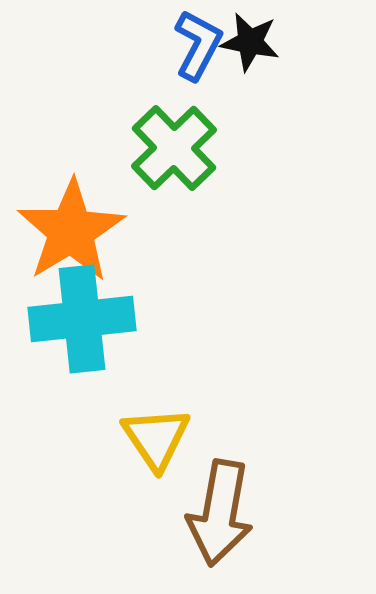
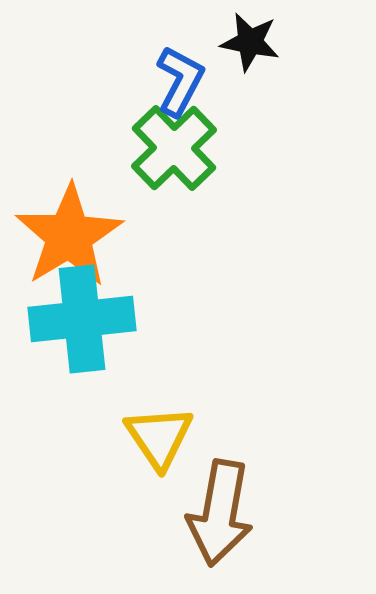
blue L-shape: moved 18 px left, 36 px down
orange star: moved 2 px left, 5 px down
yellow triangle: moved 3 px right, 1 px up
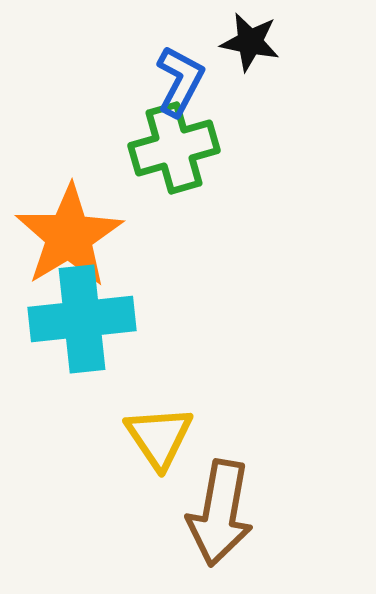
green cross: rotated 28 degrees clockwise
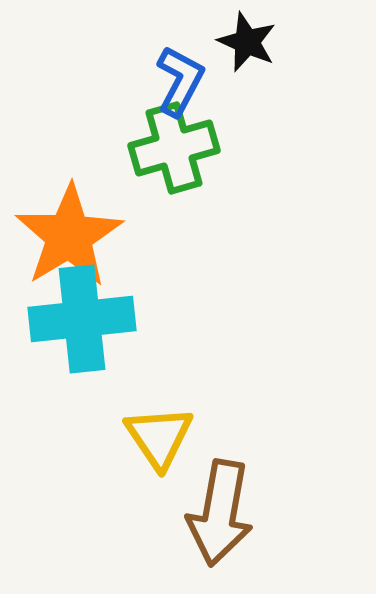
black star: moved 3 px left; rotated 12 degrees clockwise
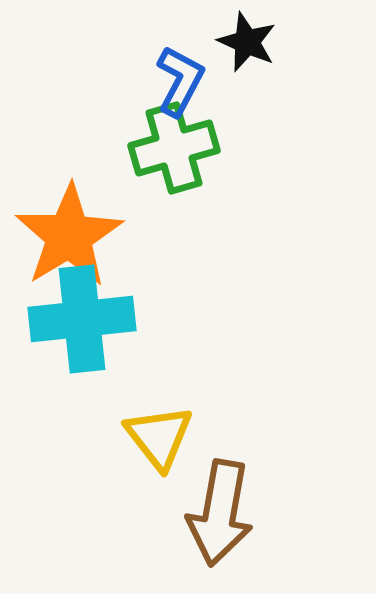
yellow triangle: rotated 4 degrees counterclockwise
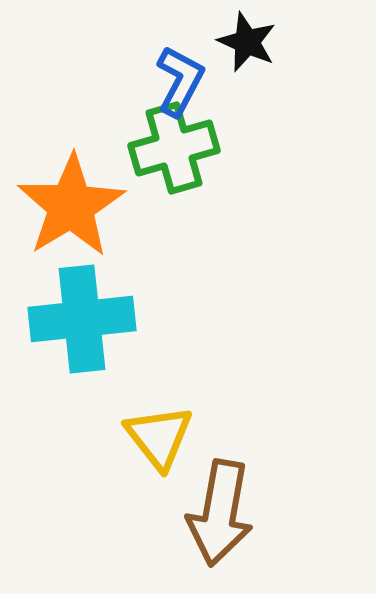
orange star: moved 2 px right, 30 px up
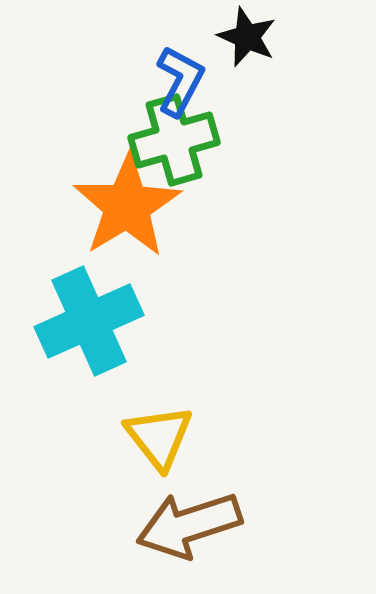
black star: moved 5 px up
green cross: moved 8 px up
orange star: moved 56 px right
cyan cross: moved 7 px right, 2 px down; rotated 18 degrees counterclockwise
brown arrow: moved 31 px left, 12 px down; rotated 62 degrees clockwise
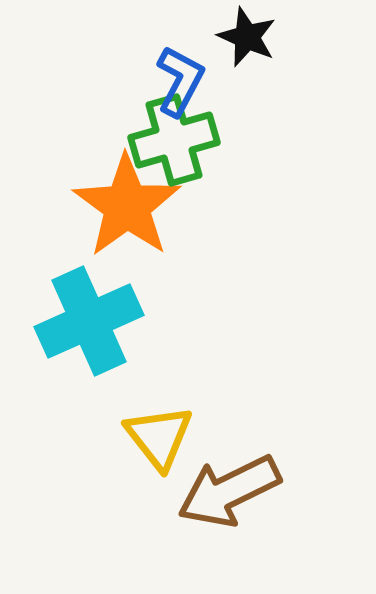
orange star: rotated 5 degrees counterclockwise
brown arrow: moved 40 px right, 34 px up; rotated 8 degrees counterclockwise
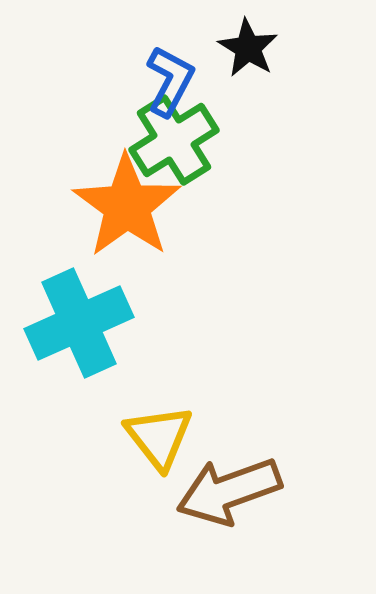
black star: moved 1 px right, 11 px down; rotated 8 degrees clockwise
blue L-shape: moved 10 px left
green cross: rotated 16 degrees counterclockwise
cyan cross: moved 10 px left, 2 px down
brown arrow: rotated 6 degrees clockwise
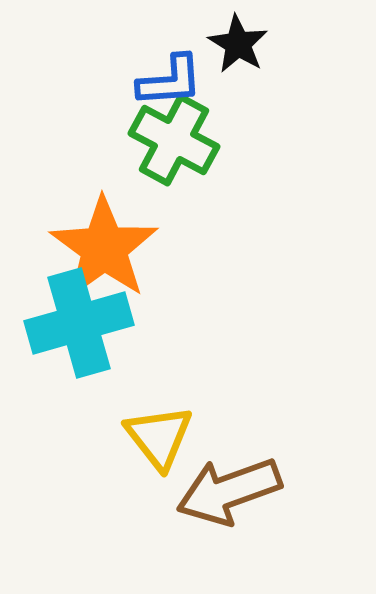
black star: moved 10 px left, 4 px up
blue L-shape: rotated 58 degrees clockwise
green cross: rotated 30 degrees counterclockwise
orange star: moved 23 px left, 42 px down
cyan cross: rotated 8 degrees clockwise
